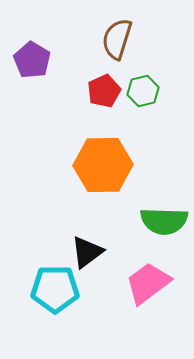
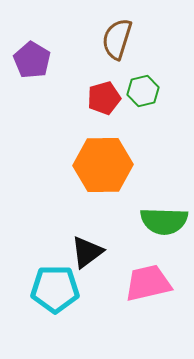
red pentagon: moved 7 px down; rotated 8 degrees clockwise
pink trapezoid: rotated 24 degrees clockwise
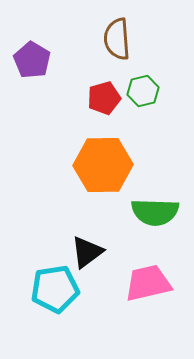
brown semicircle: rotated 21 degrees counterclockwise
green semicircle: moved 9 px left, 9 px up
cyan pentagon: rotated 9 degrees counterclockwise
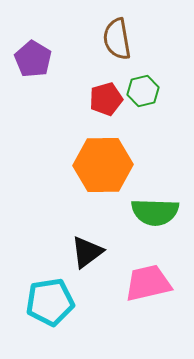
brown semicircle: rotated 6 degrees counterclockwise
purple pentagon: moved 1 px right, 1 px up
red pentagon: moved 2 px right, 1 px down
cyan pentagon: moved 5 px left, 13 px down
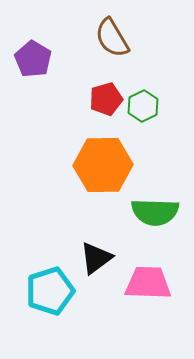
brown semicircle: moved 5 px left, 1 px up; rotated 21 degrees counterclockwise
green hexagon: moved 15 px down; rotated 12 degrees counterclockwise
black triangle: moved 9 px right, 6 px down
pink trapezoid: rotated 15 degrees clockwise
cyan pentagon: moved 11 px up; rotated 9 degrees counterclockwise
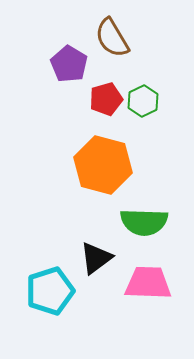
purple pentagon: moved 36 px right, 5 px down
green hexagon: moved 5 px up
orange hexagon: rotated 16 degrees clockwise
green semicircle: moved 11 px left, 10 px down
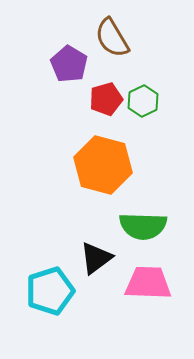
green semicircle: moved 1 px left, 4 px down
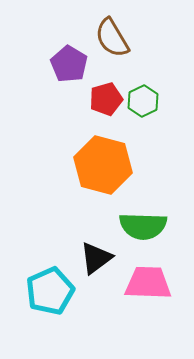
cyan pentagon: rotated 6 degrees counterclockwise
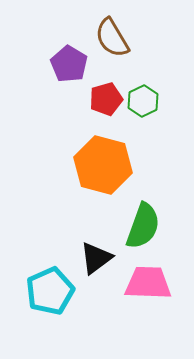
green semicircle: rotated 72 degrees counterclockwise
